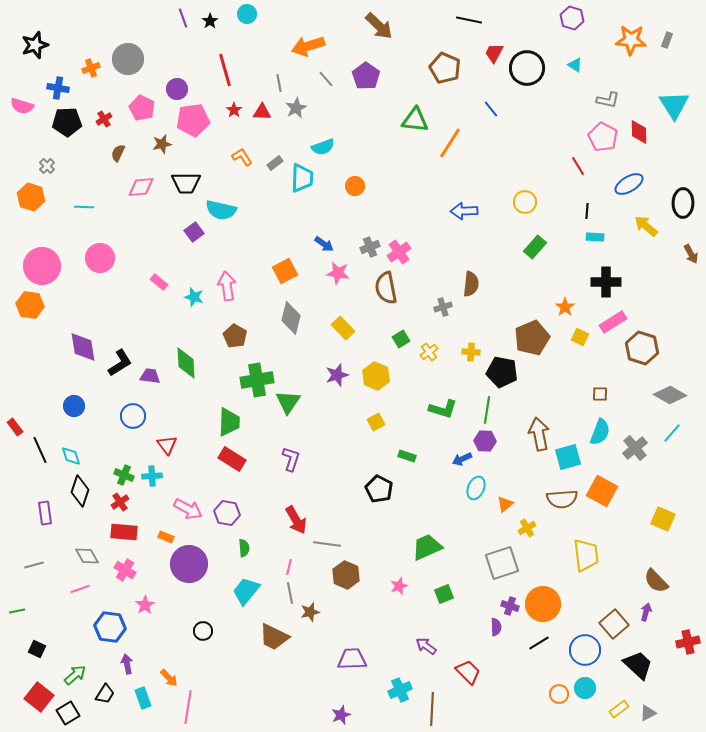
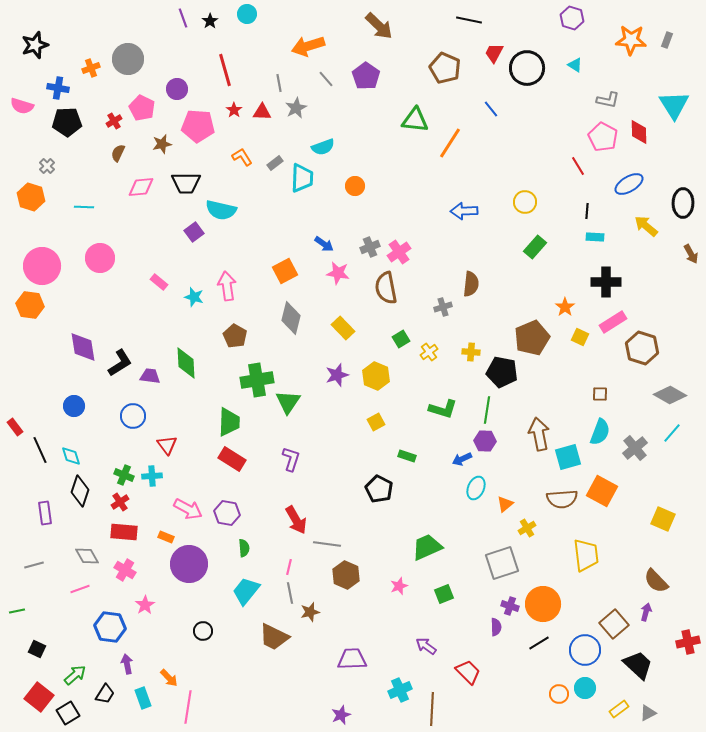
red cross at (104, 119): moved 10 px right, 2 px down
pink pentagon at (193, 120): moved 5 px right, 6 px down; rotated 12 degrees clockwise
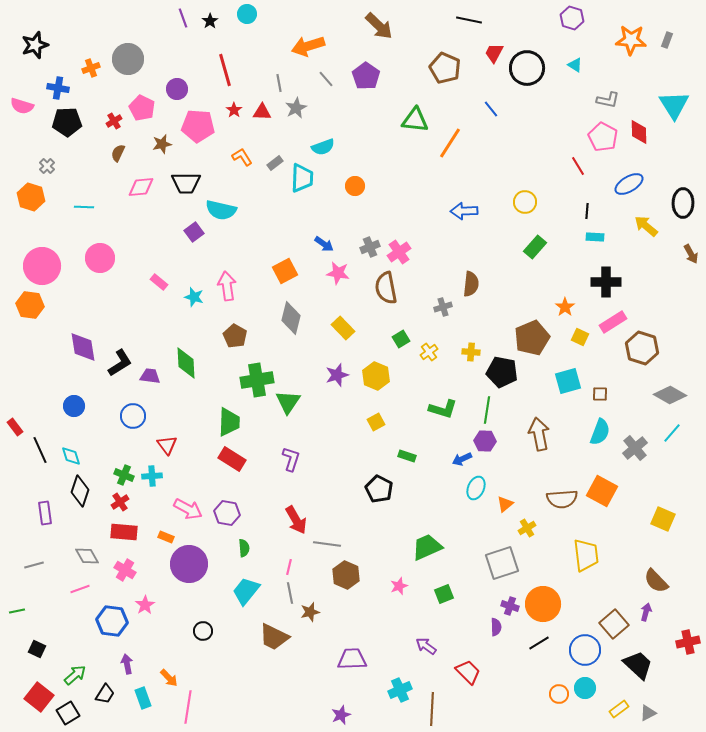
cyan square at (568, 457): moved 76 px up
blue hexagon at (110, 627): moved 2 px right, 6 px up
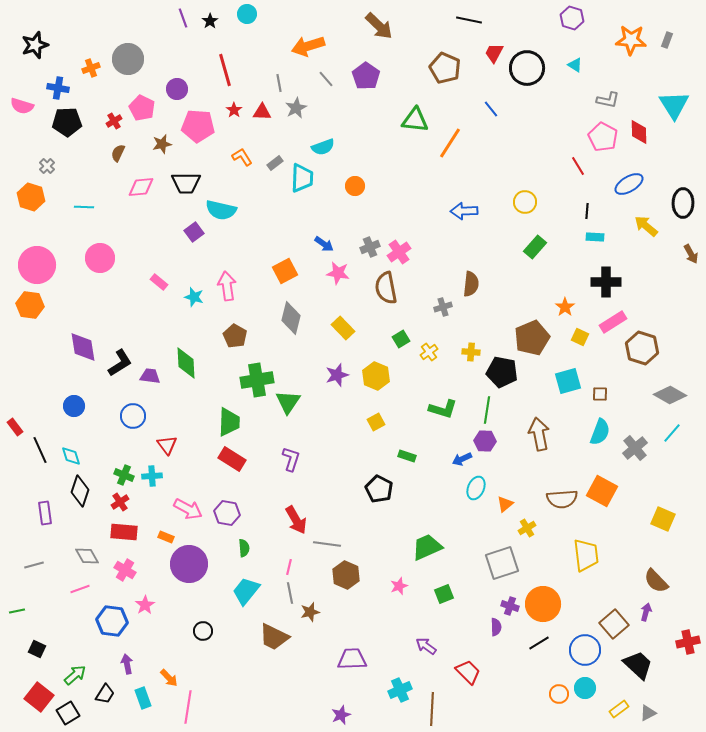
pink circle at (42, 266): moved 5 px left, 1 px up
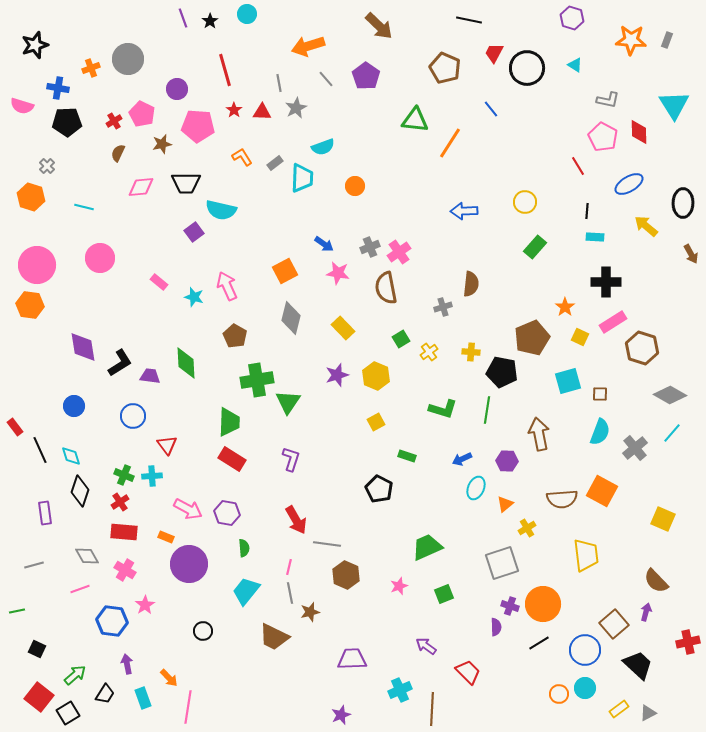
pink pentagon at (142, 108): moved 6 px down
cyan line at (84, 207): rotated 12 degrees clockwise
pink arrow at (227, 286): rotated 16 degrees counterclockwise
purple hexagon at (485, 441): moved 22 px right, 20 px down
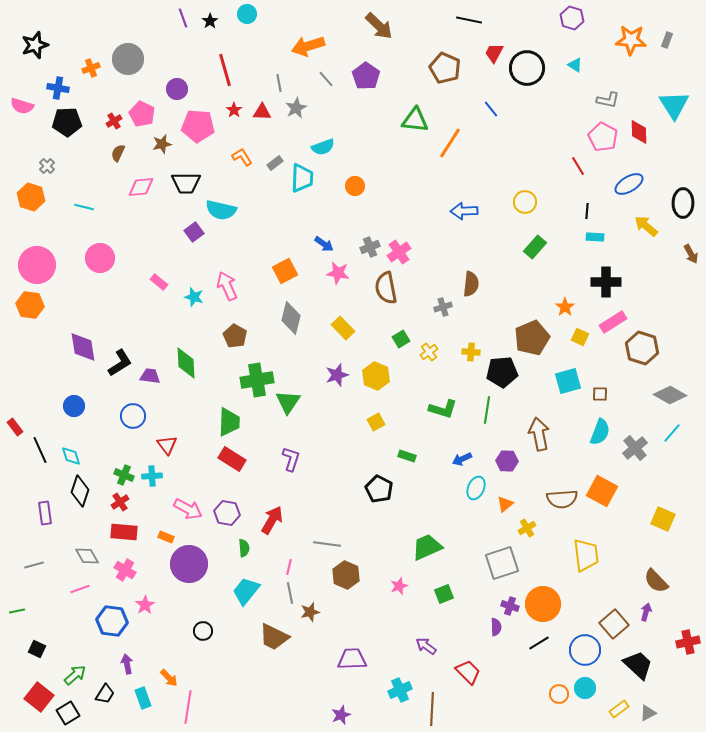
black pentagon at (502, 372): rotated 16 degrees counterclockwise
red arrow at (296, 520): moved 24 px left; rotated 120 degrees counterclockwise
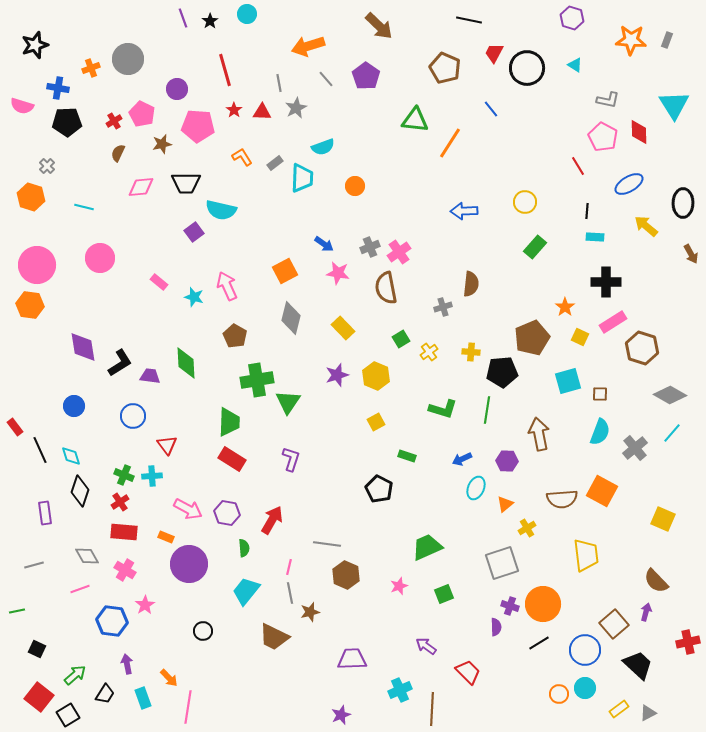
black square at (68, 713): moved 2 px down
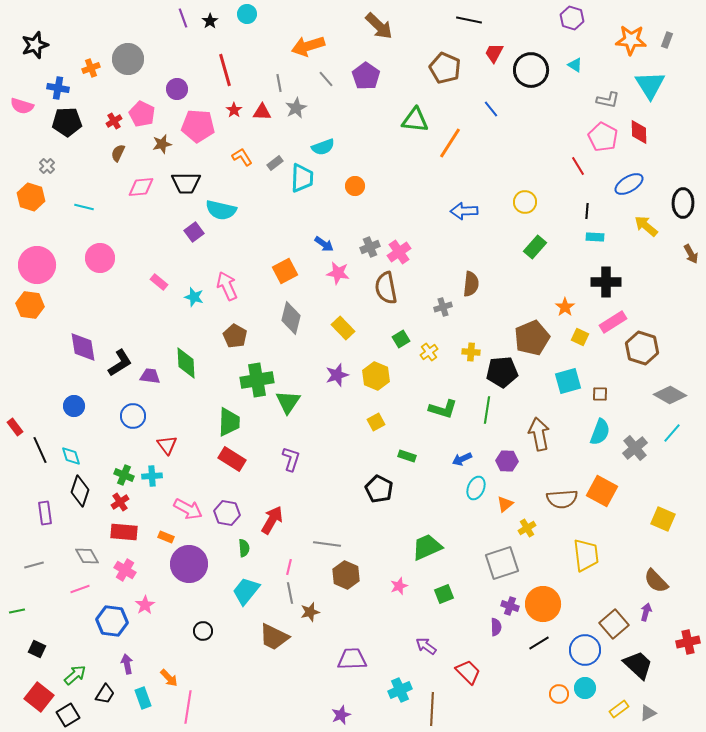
black circle at (527, 68): moved 4 px right, 2 px down
cyan triangle at (674, 105): moved 24 px left, 20 px up
